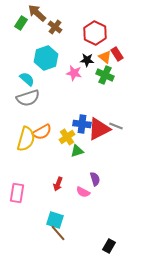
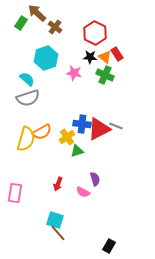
black star: moved 3 px right, 3 px up
pink rectangle: moved 2 px left
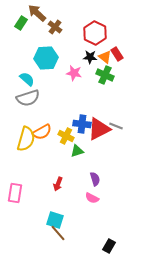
cyan hexagon: rotated 15 degrees clockwise
yellow cross: moved 1 px left, 1 px up; rotated 28 degrees counterclockwise
pink semicircle: moved 9 px right, 6 px down
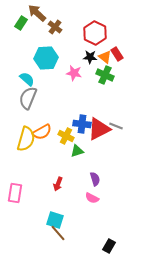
gray semicircle: rotated 130 degrees clockwise
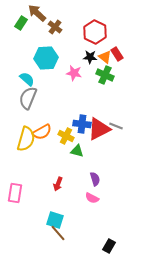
red hexagon: moved 1 px up
green triangle: rotated 32 degrees clockwise
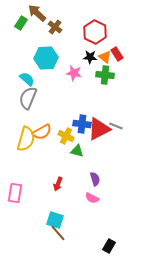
green cross: rotated 18 degrees counterclockwise
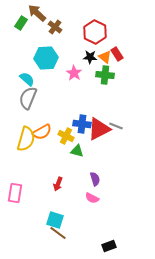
pink star: rotated 21 degrees clockwise
brown line: rotated 12 degrees counterclockwise
black rectangle: rotated 40 degrees clockwise
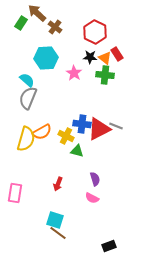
orange triangle: moved 1 px down
cyan semicircle: moved 1 px down
